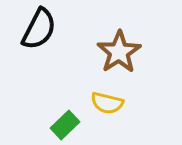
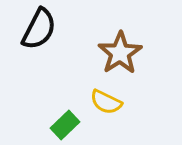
brown star: moved 1 px right, 1 px down
yellow semicircle: moved 1 px left, 1 px up; rotated 12 degrees clockwise
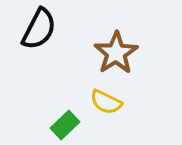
brown star: moved 4 px left
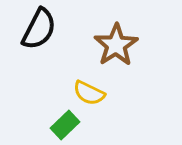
brown star: moved 8 px up
yellow semicircle: moved 17 px left, 9 px up
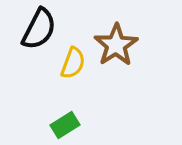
yellow semicircle: moved 16 px left, 30 px up; rotated 96 degrees counterclockwise
green rectangle: rotated 12 degrees clockwise
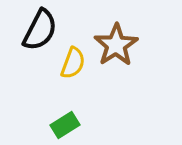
black semicircle: moved 1 px right, 1 px down
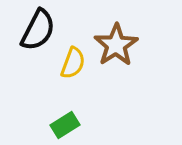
black semicircle: moved 2 px left
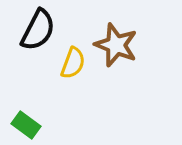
brown star: rotated 18 degrees counterclockwise
green rectangle: moved 39 px left; rotated 68 degrees clockwise
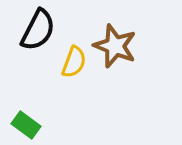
brown star: moved 1 px left, 1 px down
yellow semicircle: moved 1 px right, 1 px up
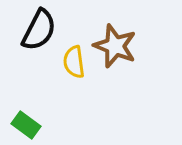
black semicircle: moved 1 px right
yellow semicircle: rotated 152 degrees clockwise
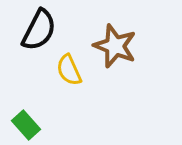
yellow semicircle: moved 5 px left, 8 px down; rotated 16 degrees counterclockwise
green rectangle: rotated 12 degrees clockwise
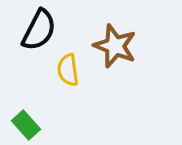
yellow semicircle: moved 1 px left; rotated 16 degrees clockwise
